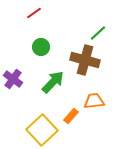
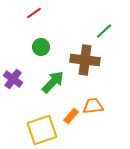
green line: moved 6 px right, 2 px up
brown cross: rotated 8 degrees counterclockwise
orange trapezoid: moved 1 px left, 5 px down
yellow square: rotated 24 degrees clockwise
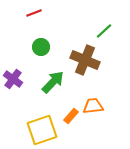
red line: rotated 14 degrees clockwise
brown cross: rotated 16 degrees clockwise
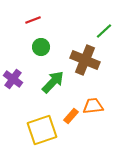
red line: moved 1 px left, 7 px down
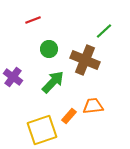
green circle: moved 8 px right, 2 px down
purple cross: moved 2 px up
orange rectangle: moved 2 px left
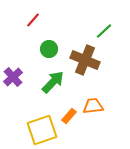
red line: rotated 28 degrees counterclockwise
purple cross: rotated 12 degrees clockwise
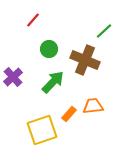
orange rectangle: moved 2 px up
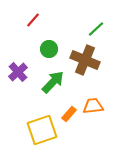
green line: moved 8 px left, 2 px up
purple cross: moved 5 px right, 5 px up
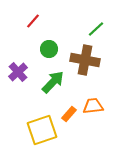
red line: moved 1 px down
brown cross: rotated 12 degrees counterclockwise
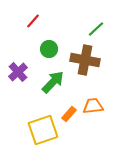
yellow square: moved 1 px right
